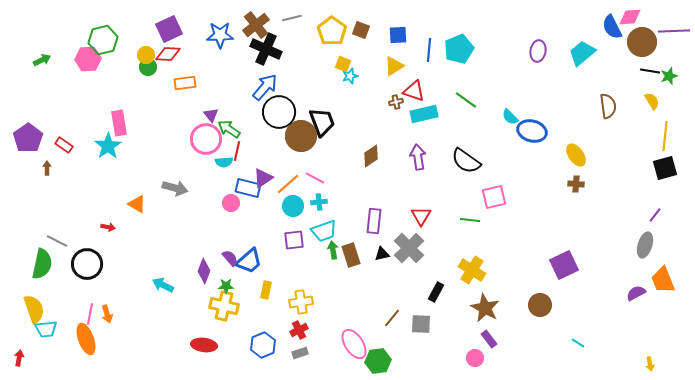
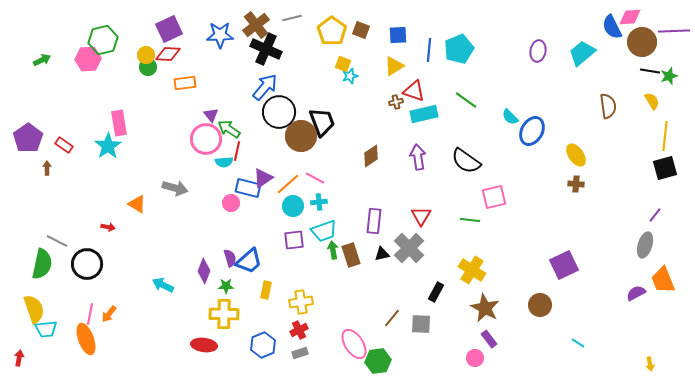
blue ellipse at (532, 131): rotated 76 degrees counterclockwise
purple semicircle at (230, 258): rotated 24 degrees clockwise
yellow cross at (224, 306): moved 8 px down; rotated 12 degrees counterclockwise
orange arrow at (107, 314): moved 2 px right; rotated 54 degrees clockwise
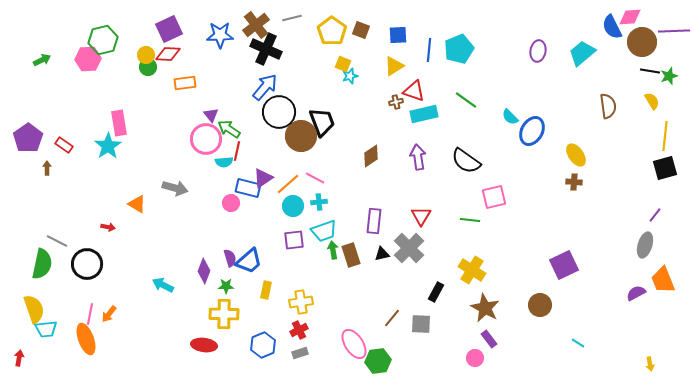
brown cross at (576, 184): moved 2 px left, 2 px up
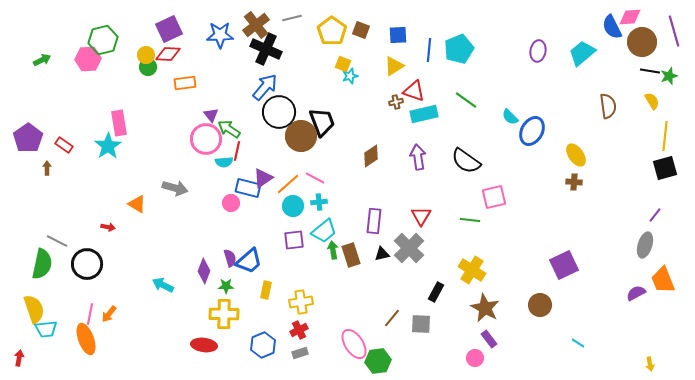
purple line at (674, 31): rotated 76 degrees clockwise
cyan trapezoid at (324, 231): rotated 20 degrees counterclockwise
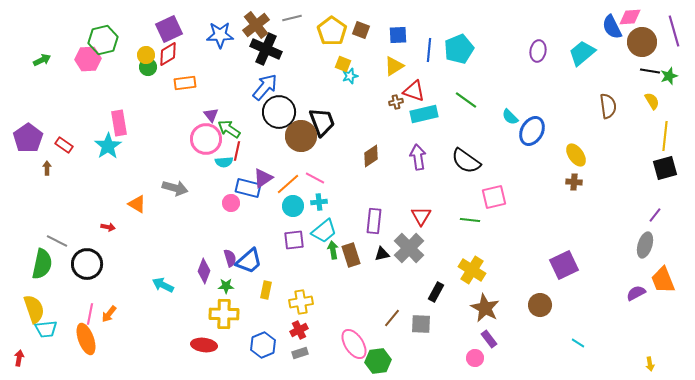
red diamond at (168, 54): rotated 35 degrees counterclockwise
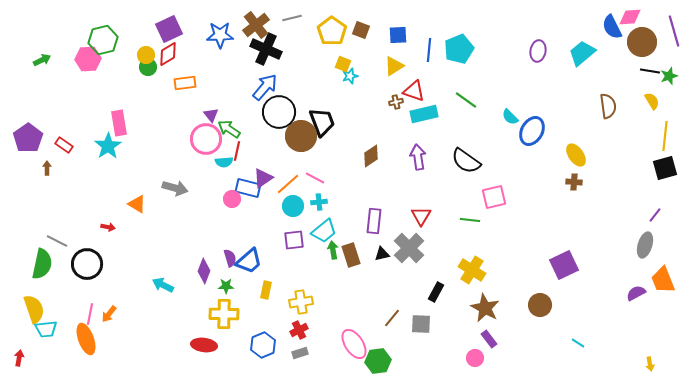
pink circle at (231, 203): moved 1 px right, 4 px up
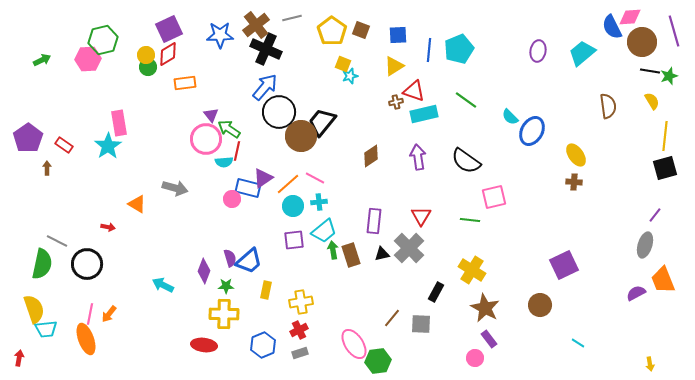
black trapezoid at (322, 122): rotated 120 degrees counterclockwise
